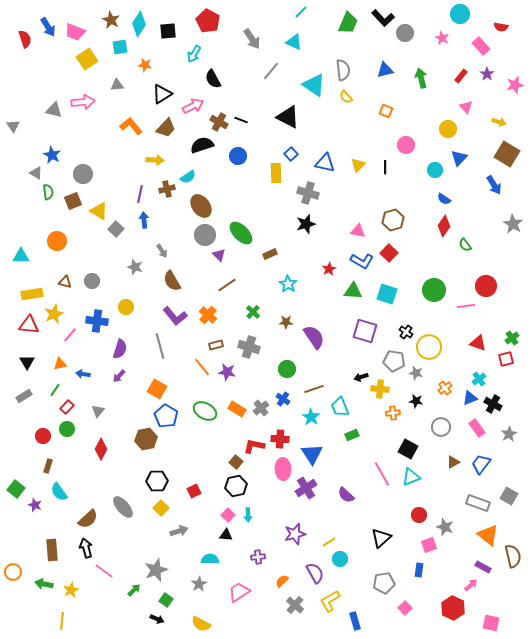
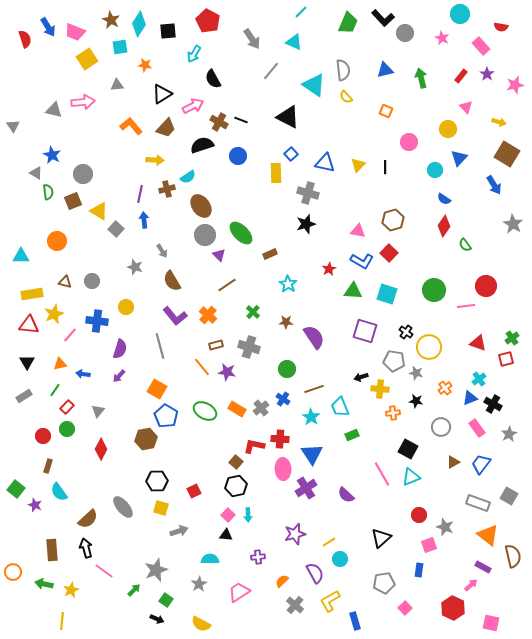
pink circle at (406, 145): moved 3 px right, 3 px up
yellow square at (161, 508): rotated 28 degrees counterclockwise
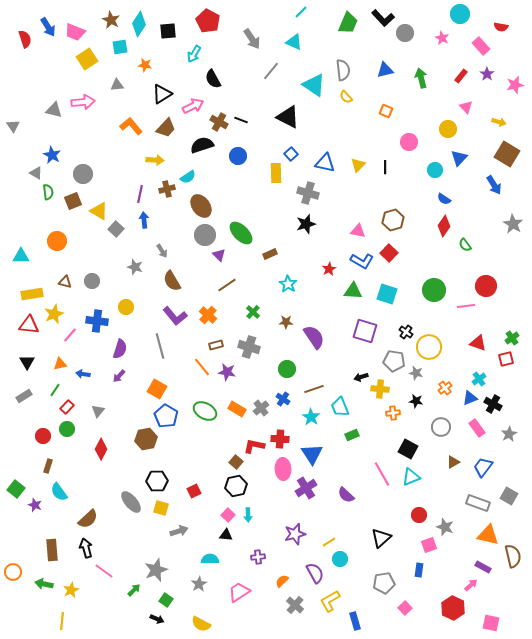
blue trapezoid at (481, 464): moved 2 px right, 3 px down
gray ellipse at (123, 507): moved 8 px right, 5 px up
orange triangle at (488, 535): rotated 25 degrees counterclockwise
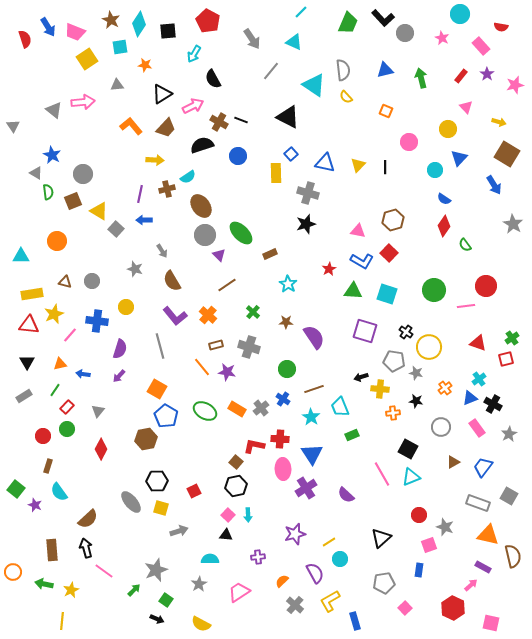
gray triangle at (54, 110): rotated 24 degrees clockwise
blue arrow at (144, 220): rotated 84 degrees counterclockwise
gray star at (135, 267): moved 2 px down
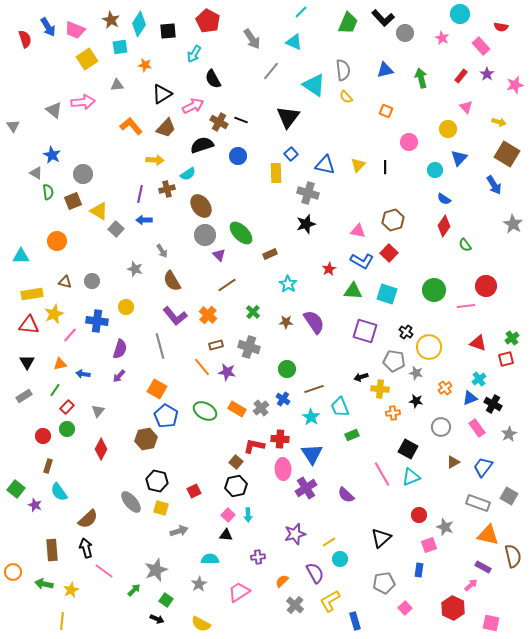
pink trapezoid at (75, 32): moved 2 px up
black triangle at (288, 117): rotated 40 degrees clockwise
blue triangle at (325, 163): moved 2 px down
cyan semicircle at (188, 177): moved 3 px up
purple semicircle at (314, 337): moved 15 px up
black hexagon at (157, 481): rotated 15 degrees clockwise
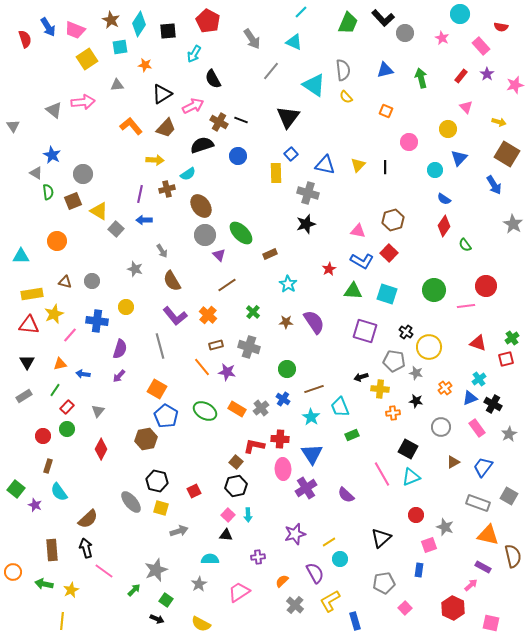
red circle at (419, 515): moved 3 px left
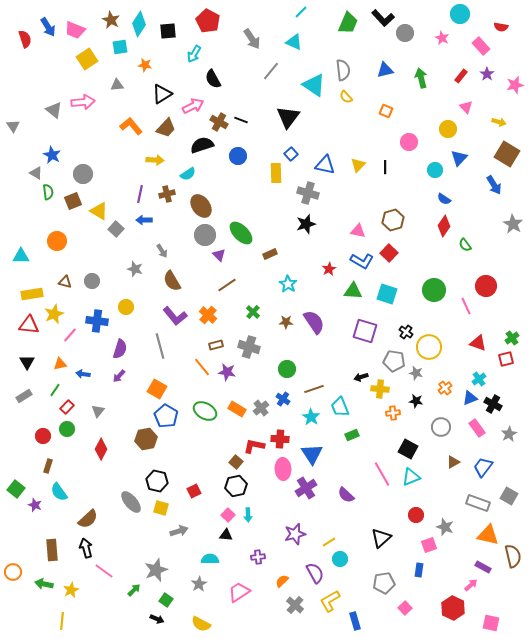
brown cross at (167, 189): moved 5 px down
pink line at (466, 306): rotated 72 degrees clockwise
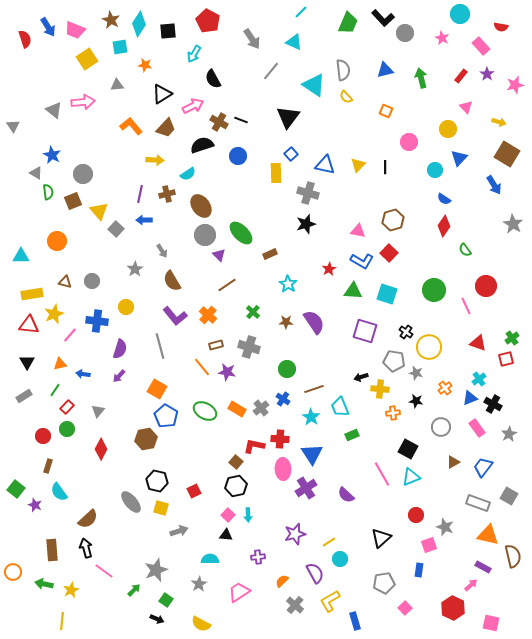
yellow triangle at (99, 211): rotated 18 degrees clockwise
green semicircle at (465, 245): moved 5 px down
gray star at (135, 269): rotated 21 degrees clockwise
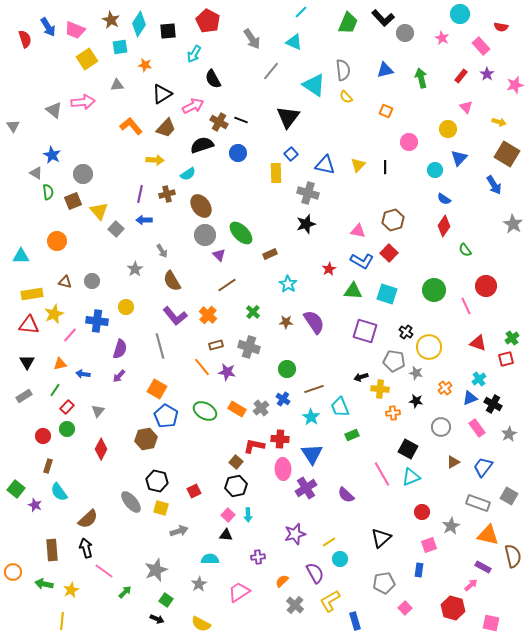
blue circle at (238, 156): moved 3 px up
red circle at (416, 515): moved 6 px right, 3 px up
gray star at (445, 527): moved 6 px right, 1 px up; rotated 24 degrees clockwise
green arrow at (134, 590): moved 9 px left, 2 px down
red hexagon at (453, 608): rotated 10 degrees counterclockwise
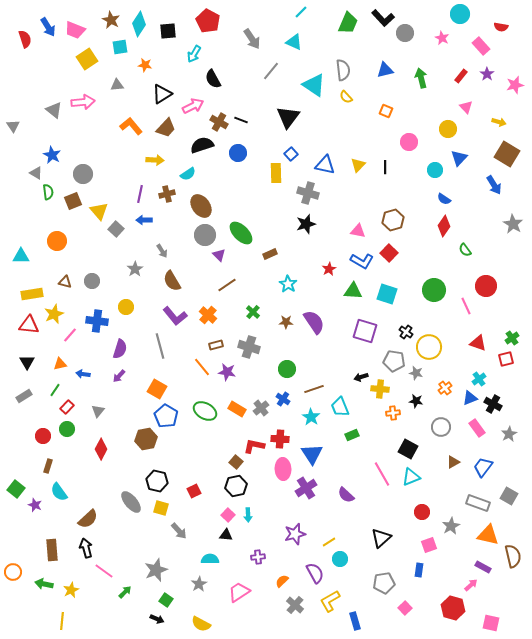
gray arrow at (179, 531): rotated 66 degrees clockwise
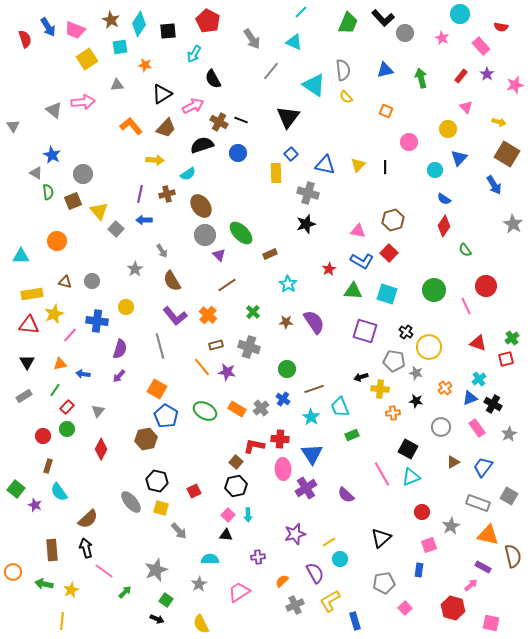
gray cross at (295, 605): rotated 24 degrees clockwise
yellow semicircle at (201, 624): rotated 36 degrees clockwise
